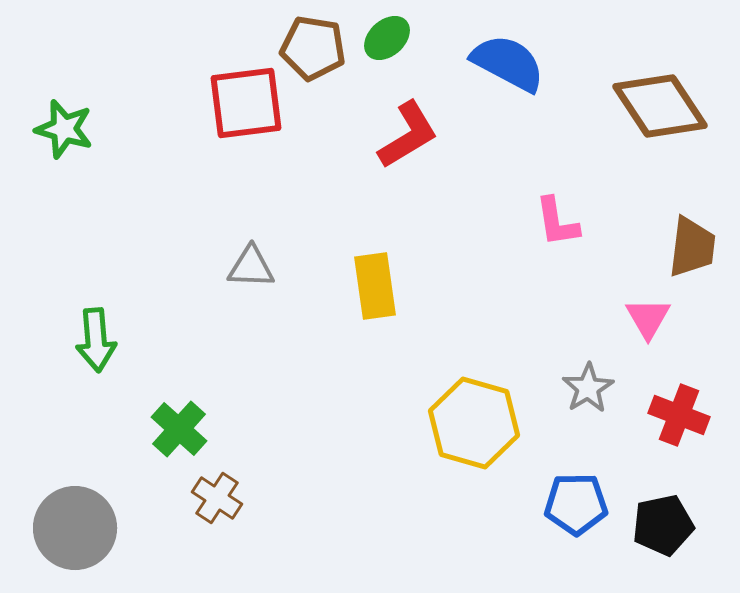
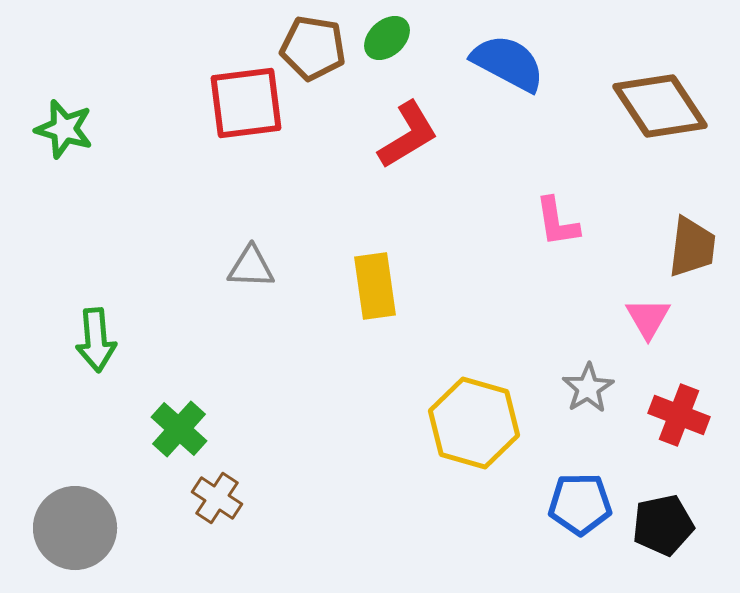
blue pentagon: moved 4 px right
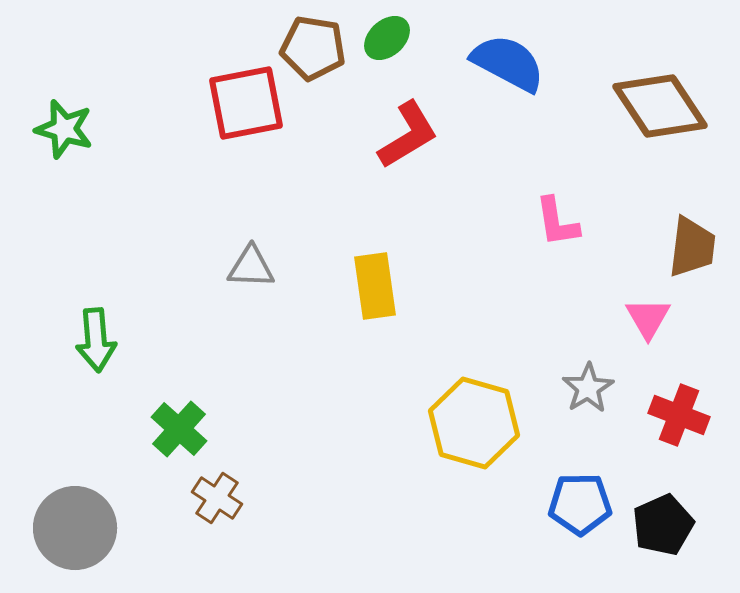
red square: rotated 4 degrees counterclockwise
black pentagon: rotated 12 degrees counterclockwise
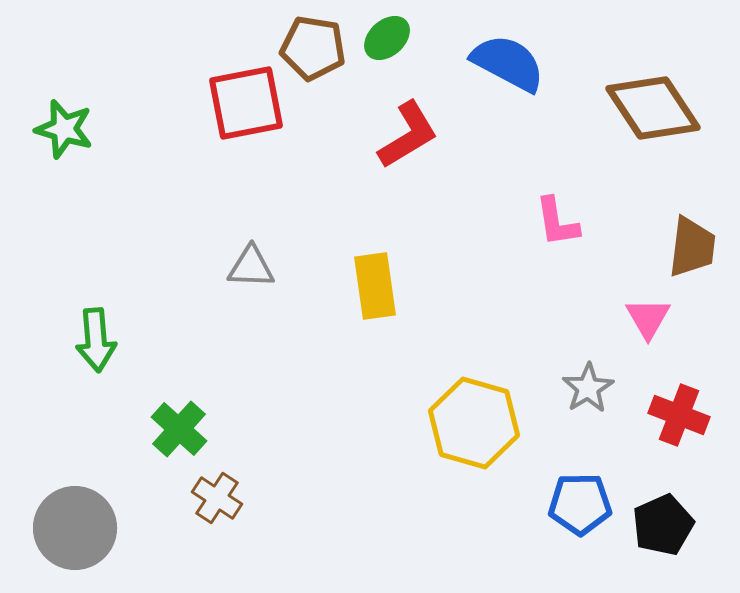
brown diamond: moved 7 px left, 2 px down
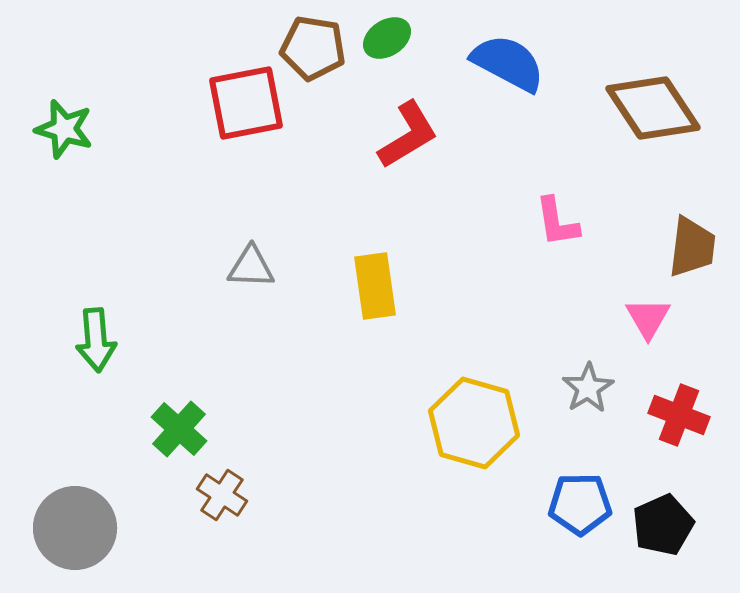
green ellipse: rotated 9 degrees clockwise
brown cross: moved 5 px right, 3 px up
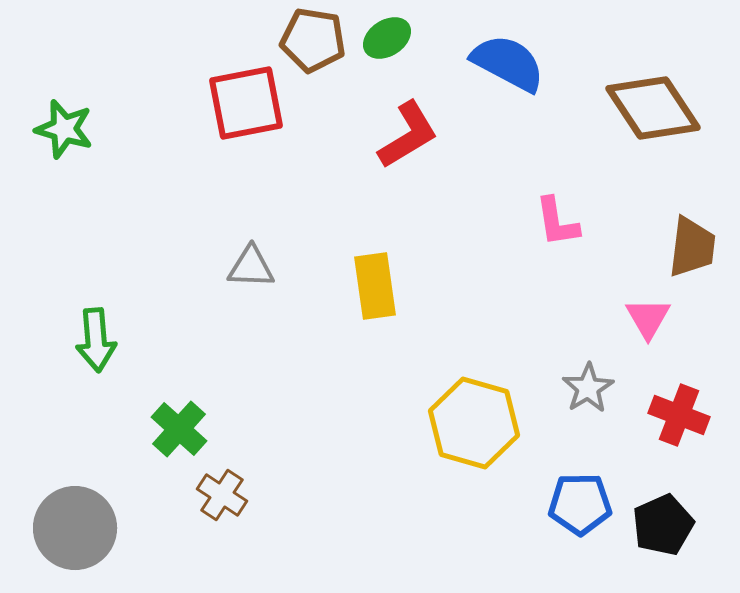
brown pentagon: moved 8 px up
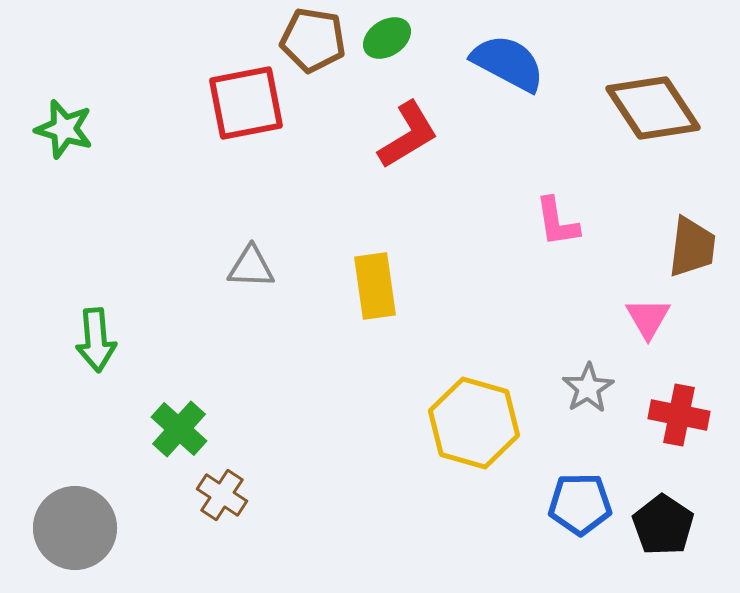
red cross: rotated 10 degrees counterclockwise
black pentagon: rotated 14 degrees counterclockwise
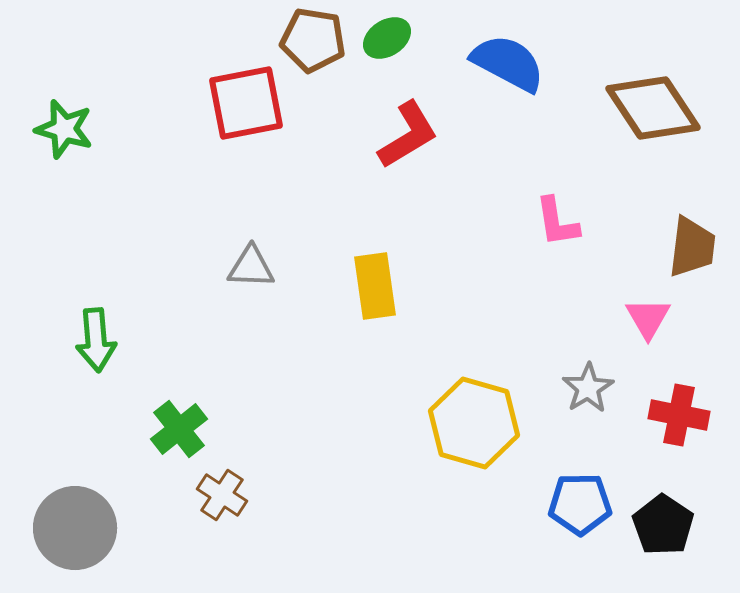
green cross: rotated 10 degrees clockwise
